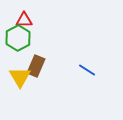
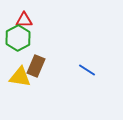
yellow triangle: rotated 50 degrees counterclockwise
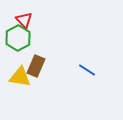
red triangle: rotated 48 degrees clockwise
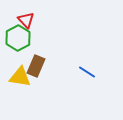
red triangle: moved 2 px right
blue line: moved 2 px down
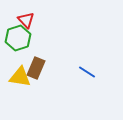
green hexagon: rotated 10 degrees clockwise
brown rectangle: moved 2 px down
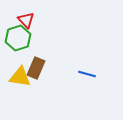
blue line: moved 2 px down; rotated 18 degrees counterclockwise
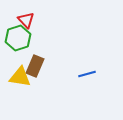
brown rectangle: moved 1 px left, 2 px up
blue line: rotated 30 degrees counterclockwise
